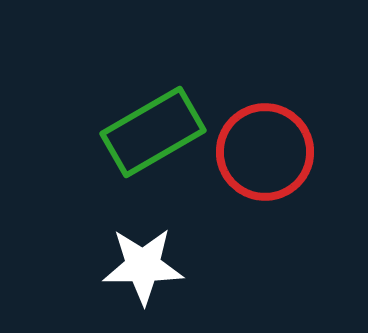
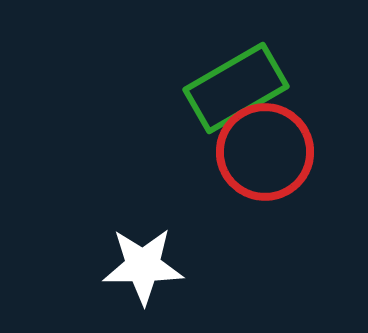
green rectangle: moved 83 px right, 44 px up
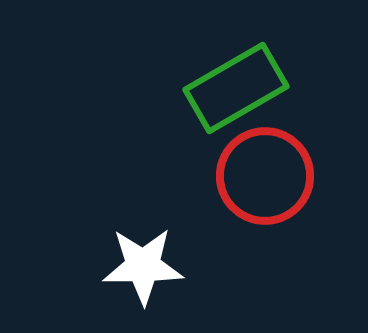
red circle: moved 24 px down
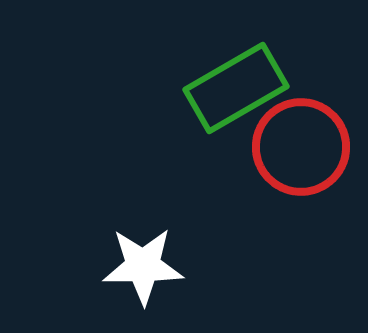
red circle: moved 36 px right, 29 px up
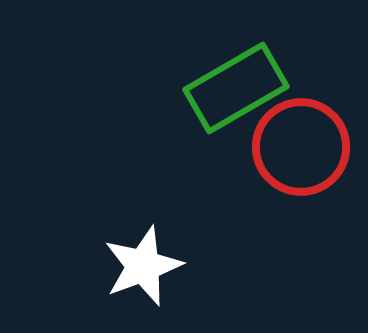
white star: rotated 20 degrees counterclockwise
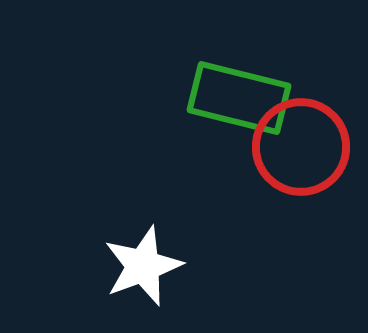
green rectangle: moved 3 px right, 10 px down; rotated 44 degrees clockwise
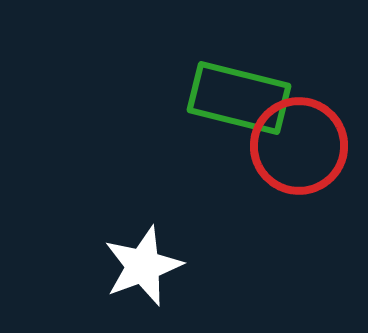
red circle: moved 2 px left, 1 px up
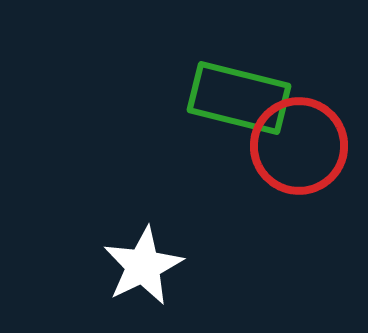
white star: rotated 6 degrees counterclockwise
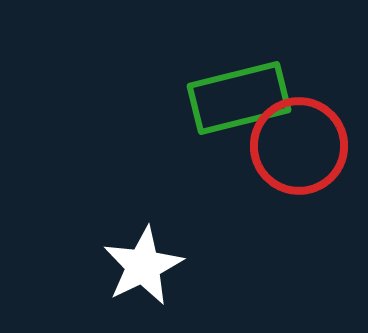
green rectangle: rotated 28 degrees counterclockwise
